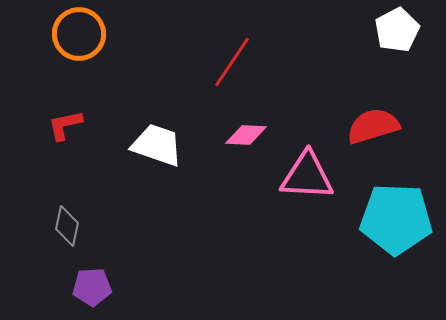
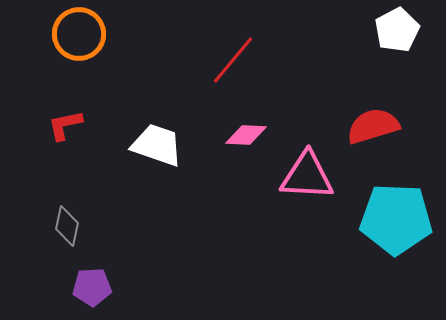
red line: moved 1 px right, 2 px up; rotated 6 degrees clockwise
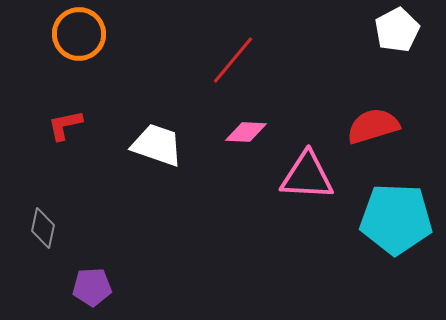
pink diamond: moved 3 px up
gray diamond: moved 24 px left, 2 px down
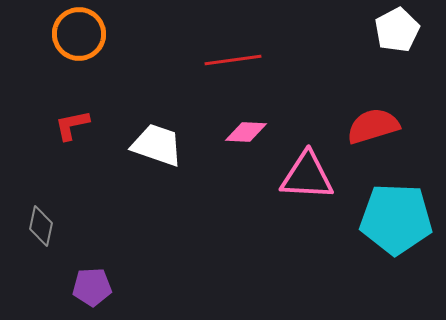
red line: rotated 42 degrees clockwise
red L-shape: moved 7 px right
gray diamond: moved 2 px left, 2 px up
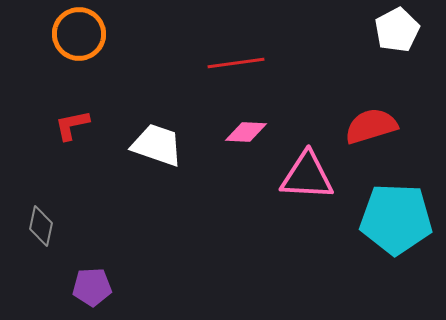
red line: moved 3 px right, 3 px down
red semicircle: moved 2 px left
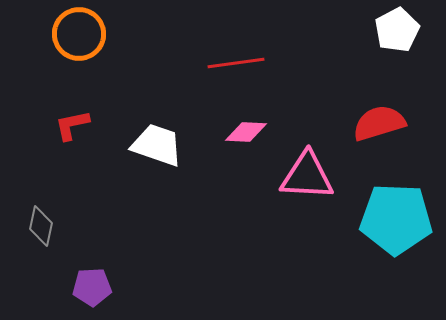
red semicircle: moved 8 px right, 3 px up
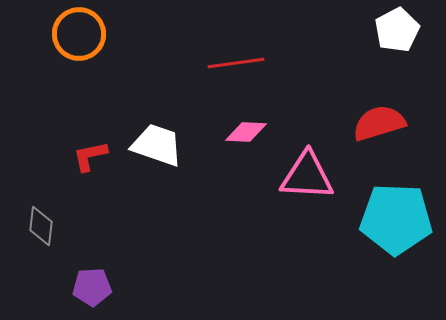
red L-shape: moved 18 px right, 31 px down
gray diamond: rotated 6 degrees counterclockwise
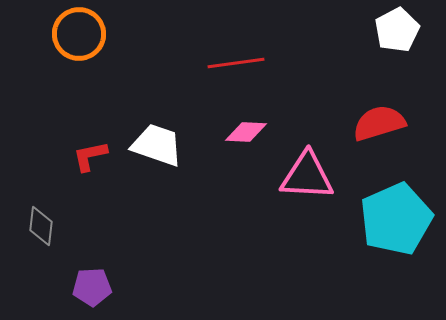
cyan pentagon: rotated 26 degrees counterclockwise
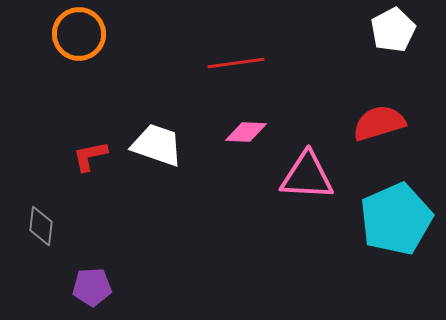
white pentagon: moved 4 px left
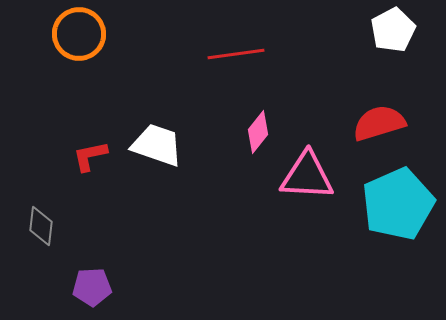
red line: moved 9 px up
pink diamond: moved 12 px right; rotated 54 degrees counterclockwise
cyan pentagon: moved 2 px right, 15 px up
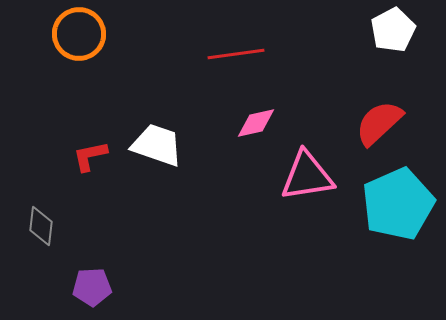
red semicircle: rotated 26 degrees counterclockwise
pink diamond: moved 2 px left, 9 px up; rotated 39 degrees clockwise
pink triangle: rotated 12 degrees counterclockwise
